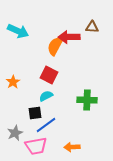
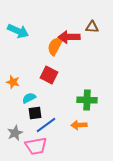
orange star: rotated 24 degrees counterclockwise
cyan semicircle: moved 17 px left, 2 px down
orange arrow: moved 7 px right, 22 px up
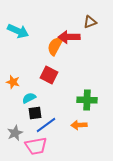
brown triangle: moved 2 px left, 5 px up; rotated 24 degrees counterclockwise
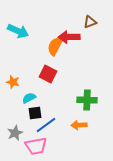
red square: moved 1 px left, 1 px up
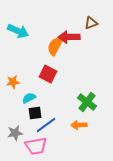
brown triangle: moved 1 px right, 1 px down
orange star: rotated 24 degrees counterclockwise
green cross: moved 2 px down; rotated 36 degrees clockwise
gray star: rotated 14 degrees clockwise
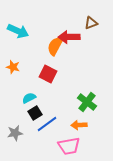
orange star: moved 15 px up; rotated 24 degrees clockwise
black square: rotated 24 degrees counterclockwise
blue line: moved 1 px right, 1 px up
pink trapezoid: moved 33 px right
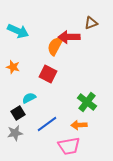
black square: moved 17 px left
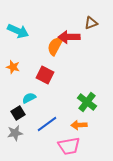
red square: moved 3 px left, 1 px down
